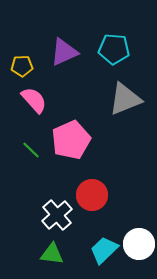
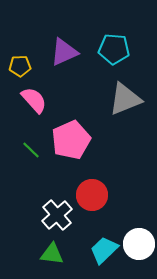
yellow pentagon: moved 2 px left
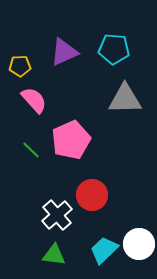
gray triangle: rotated 21 degrees clockwise
green triangle: moved 2 px right, 1 px down
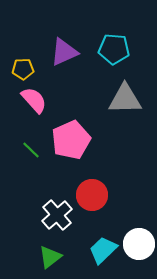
yellow pentagon: moved 3 px right, 3 px down
cyan trapezoid: moved 1 px left
green triangle: moved 4 px left, 2 px down; rotated 45 degrees counterclockwise
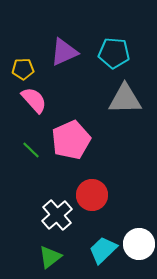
cyan pentagon: moved 4 px down
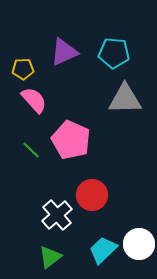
pink pentagon: rotated 24 degrees counterclockwise
